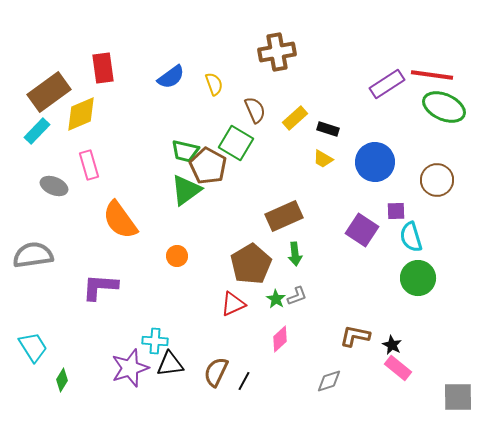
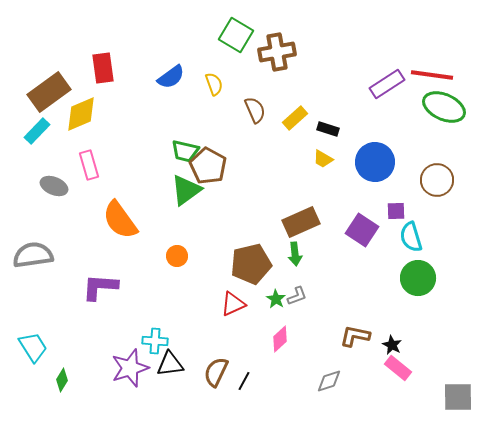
green square at (236, 143): moved 108 px up
brown rectangle at (284, 216): moved 17 px right, 6 px down
brown pentagon at (251, 264): rotated 18 degrees clockwise
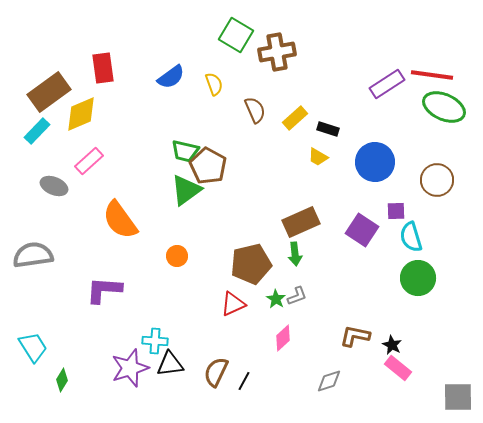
yellow trapezoid at (323, 159): moved 5 px left, 2 px up
pink rectangle at (89, 165): moved 4 px up; rotated 64 degrees clockwise
purple L-shape at (100, 287): moved 4 px right, 3 px down
pink diamond at (280, 339): moved 3 px right, 1 px up
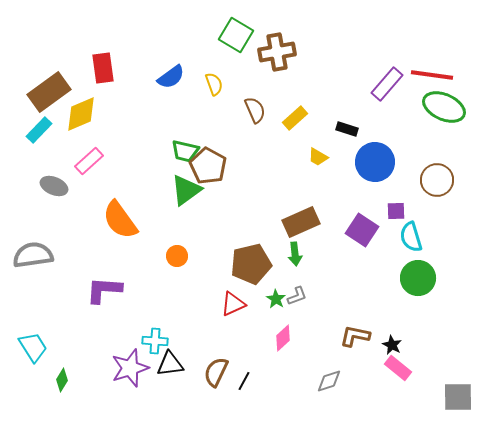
purple rectangle at (387, 84): rotated 16 degrees counterclockwise
black rectangle at (328, 129): moved 19 px right
cyan rectangle at (37, 131): moved 2 px right, 1 px up
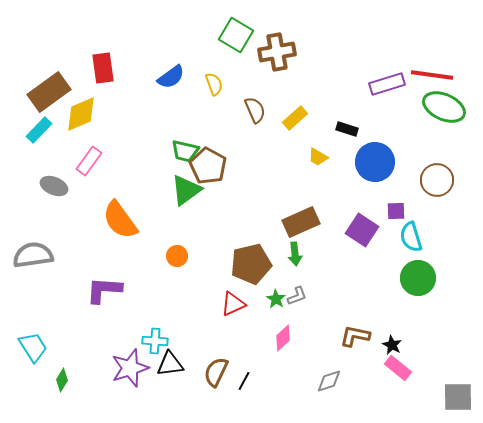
purple rectangle at (387, 84): rotated 32 degrees clockwise
pink rectangle at (89, 161): rotated 12 degrees counterclockwise
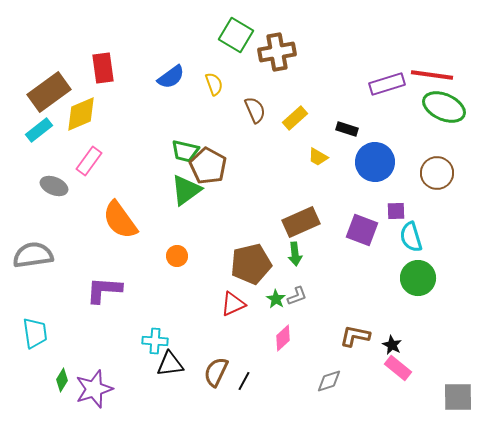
cyan rectangle at (39, 130): rotated 8 degrees clockwise
brown circle at (437, 180): moved 7 px up
purple square at (362, 230): rotated 12 degrees counterclockwise
cyan trapezoid at (33, 347): moved 2 px right, 14 px up; rotated 24 degrees clockwise
purple star at (130, 368): moved 36 px left, 21 px down
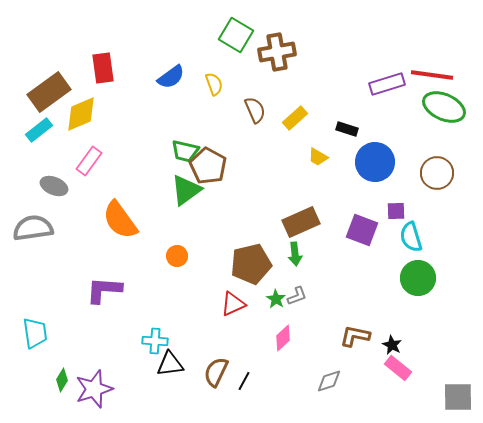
gray semicircle at (33, 255): moved 27 px up
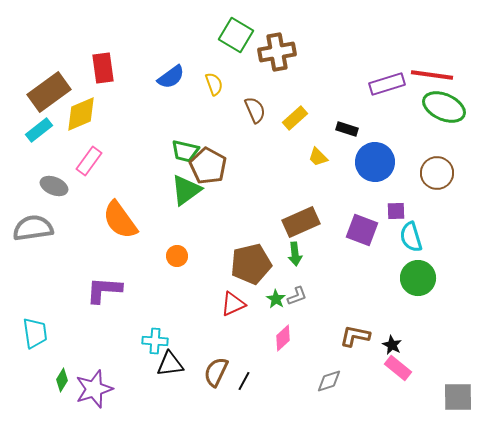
yellow trapezoid at (318, 157): rotated 15 degrees clockwise
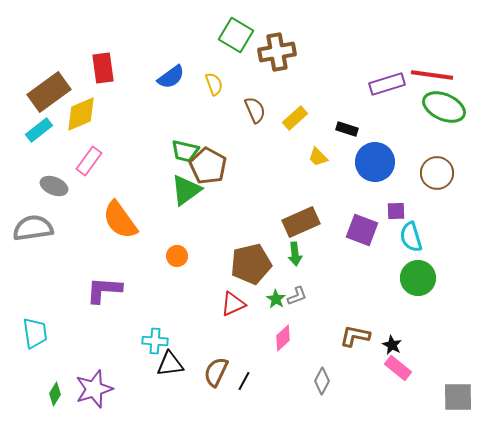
green diamond at (62, 380): moved 7 px left, 14 px down
gray diamond at (329, 381): moved 7 px left; rotated 44 degrees counterclockwise
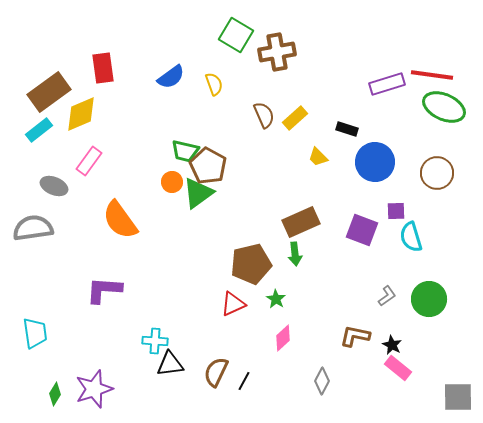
brown semicircle at (255, 110): moved 9 px right, 5 px down
green triangle at (186, 190): moved 12 px right, 3 px down
orange circle at (177, 256): moved 5 px left, 74 px up
green circle at (418, 278): moved 11 px right, 21 px down
gray L-shape at (297, 296): moved 90 px right; rotated 15 degrees counterclockwise
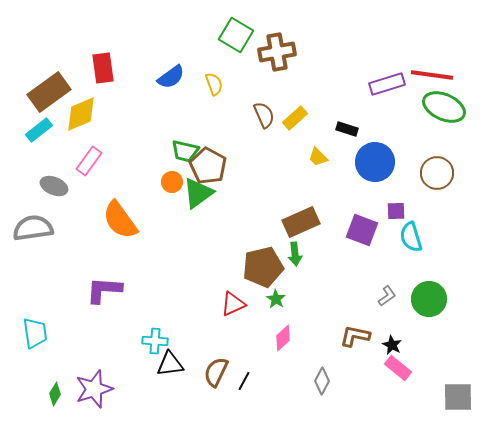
brown pentagon at (251, 264): moved 12 px right, 3 px down
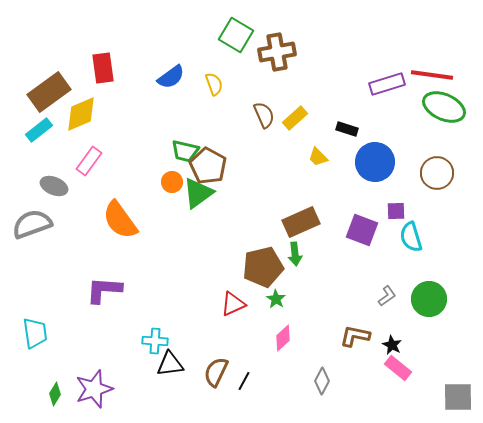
gray semicircle at (33, 228): moved 1 px left, 4 px up; rotated 12 degrees counterclockwise
